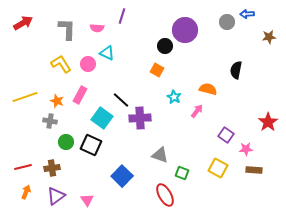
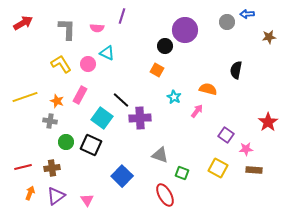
orange arrow: moved 4 px right, 1 px down
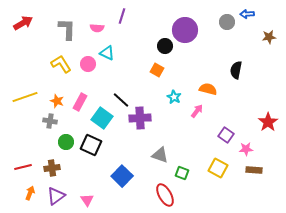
pink rectangle: moved 7 px down
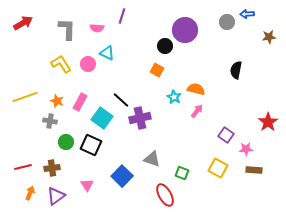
orange semicircle: moved 12 px left
purple cross: rotated 10 degrees counterclockwise
gray triangle: moved 8 px left, 4 px down
pink triangle: moved 15 px up
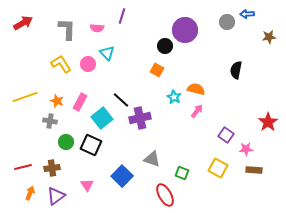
cyan triangle: rotated 21 degrees clockwise
cyan square: rotated 15 degrees clockwise
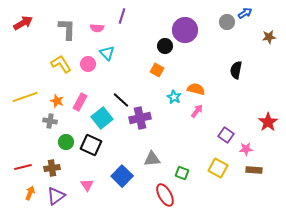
blue arrow: moved 2 px left, 1 px up; rotated 152 degrees clockwise
gray triangle: rotated 24 degrees counterclockwise
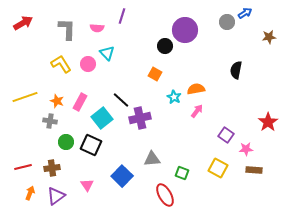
orange square: moved 2 px left, 4 px down
orange semicircle: rotated 24 degrees counterclockwise
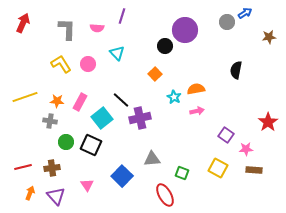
red arrow: rotated 36 degrees counterclockwise
cyan triangle: moved 10 px right
orange square: rotated 16 degrees clockwise
orange star: rotated 16 degrees counterclockwise
pink arrow: rotated 40 degrees clockwise
purple triangle: rotated 36 degrees counterclockwise
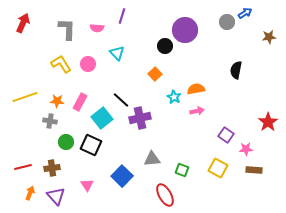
green square: moved 3 px up
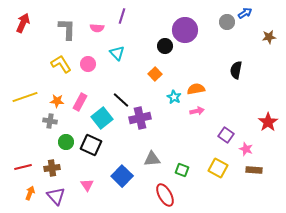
pink star: rotated 24 degrees clockwise
